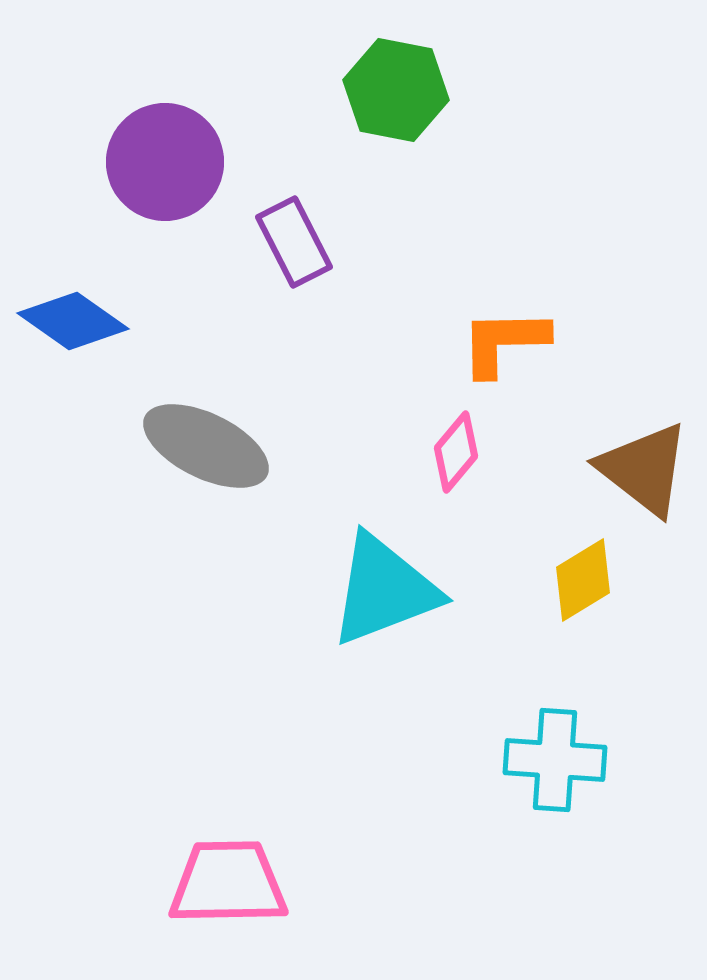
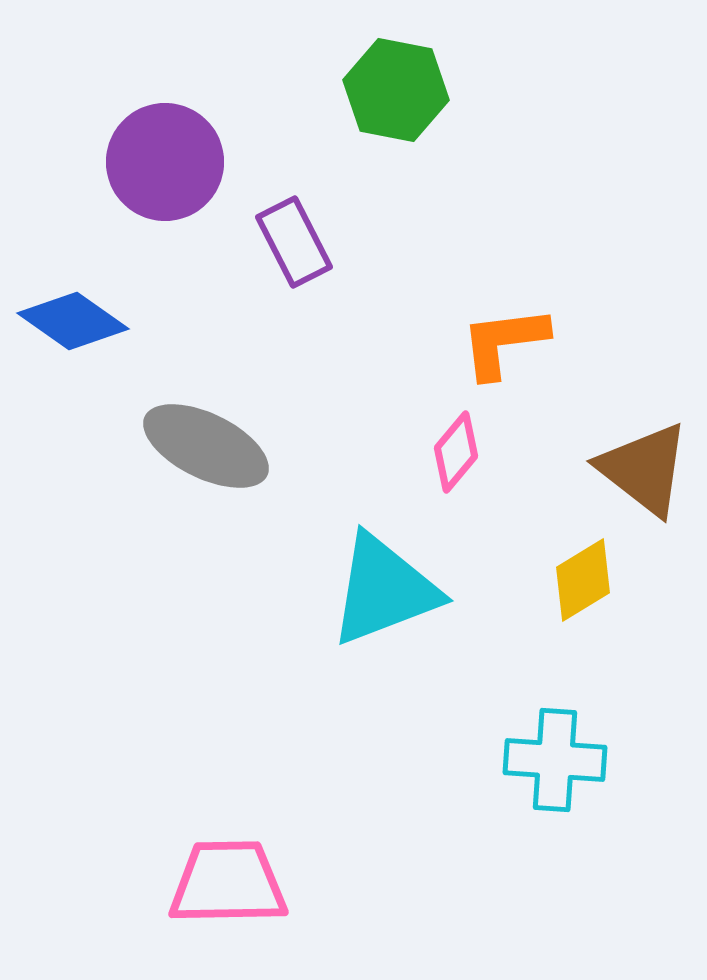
orange L-shape: rotated 6 degrees counterclockwise
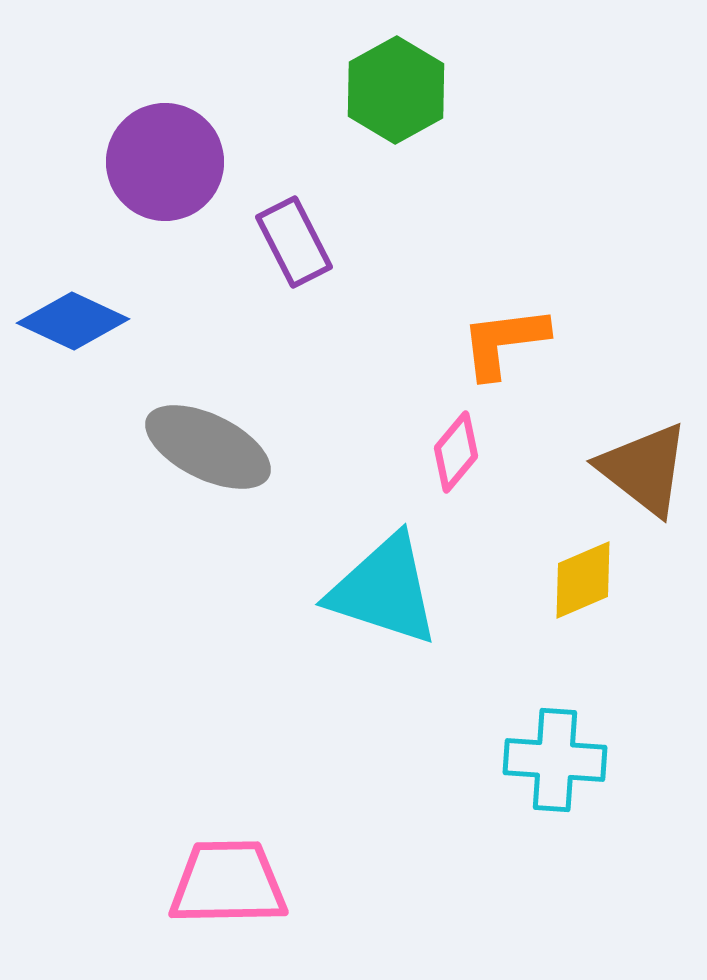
green hexagon: rotated 20 degrees clockwise
blue diamond: rotated 10 degrees counterclockwise
gray ellipse: moved 2 px right, 1 px down
yellow diamond: rotated 8 degrees clockwise
cyan triangle: rotated 39 degrees clockwise
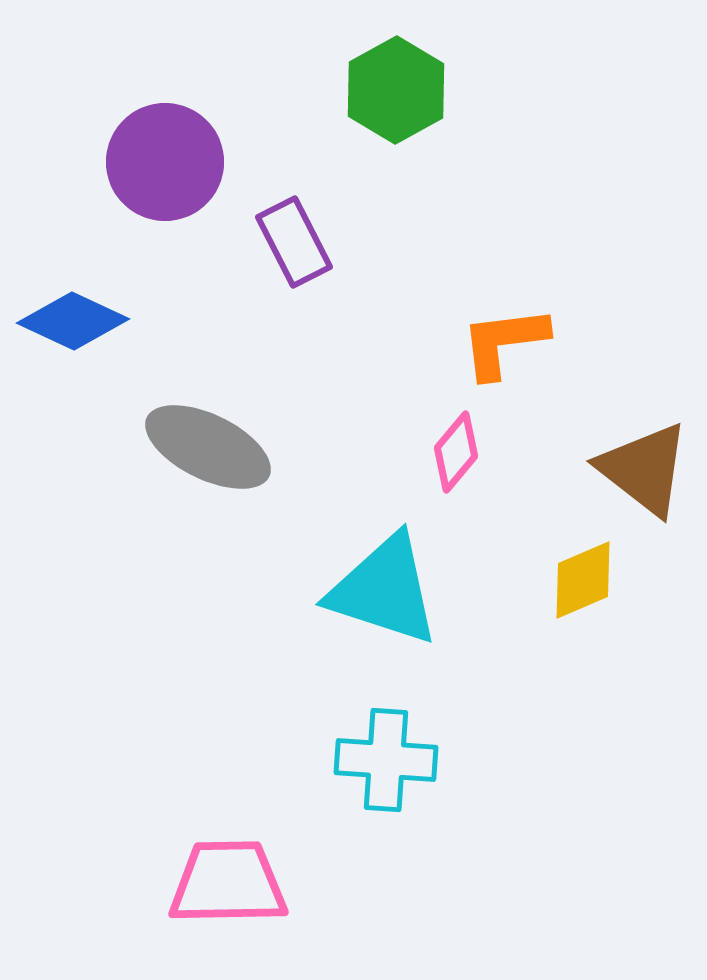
cyan cross: moved 169 px left
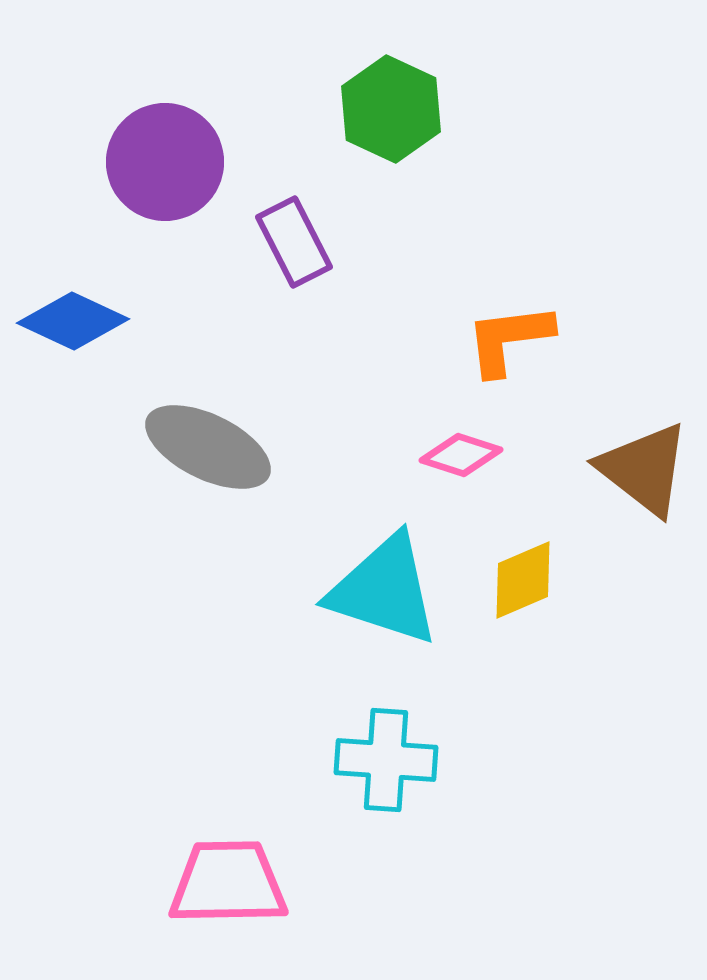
green hexagon: moved 5 px left, 19 px down; rotated 6 degrees counterclockwise
orange L-shape: moved 5 px right, 3 px up
pink diamond: moved 5 px right, 3 px down; rotated 68 degrees clockwise
yellow diamond: moved 60 px left
